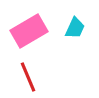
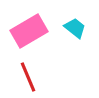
cyan trapezoid: rotated 75 degrees counterclockwise
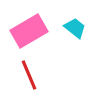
red line: moved 1 px right, 2 px up
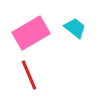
pink rectangle: moved 2 px right, 2 px down
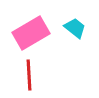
red line: rotated 20 degrees clockwise
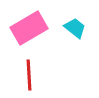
pink rectangle: moved 2 px left, 5 px up
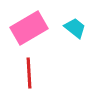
red line: moved 2 px up
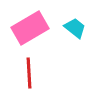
pink rectangle: moved 1 px right
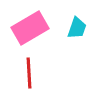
cyan trapezoid: moved 2 px right; rotated 70 degrees clockwise
